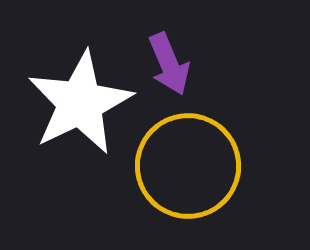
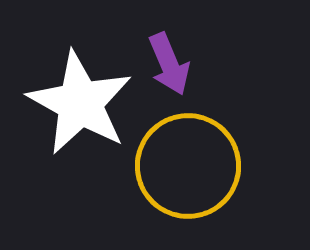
white star: rotated 17 degrees counterclockwise
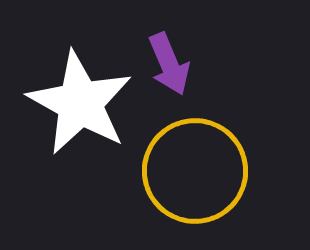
yellow circle: moved 7 px right, 5 px down
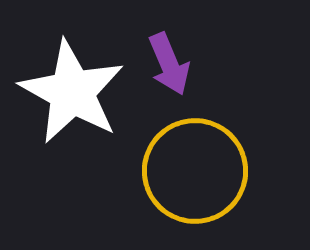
white star: moved 8 px left, 11 px up
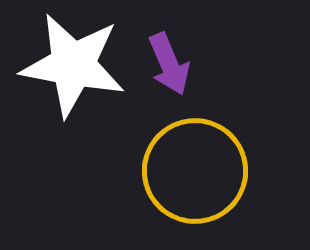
white star: moved 1 px right, 27 px up; rotated 18 degrees counterclockwise
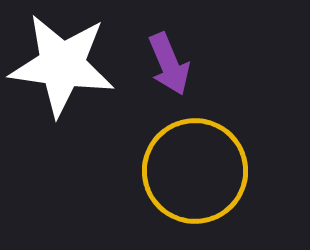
white star: moved 11 px left; rotated 3 degrees counterclockwise
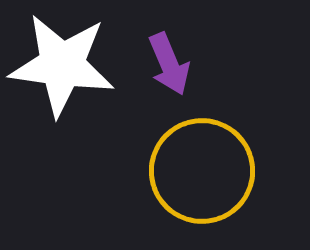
yellow circle: moved 7 px right
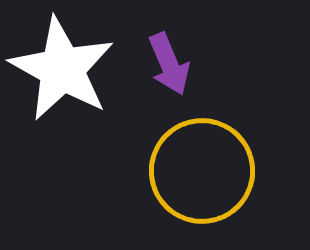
white star: moved 4 px down; rotated 21 degrees clockwise
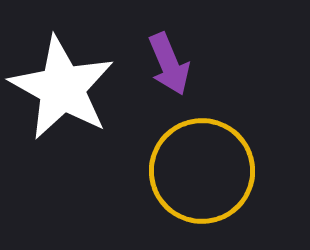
white star: moved 19 px down
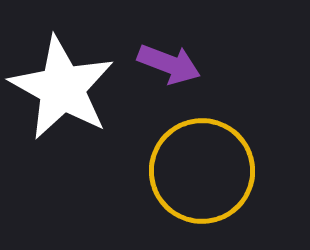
purple arrow: rotated 46 degrees counterclockwise
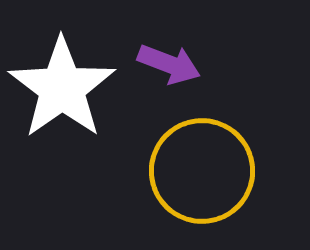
white star: rotated 8 degrees clockwise
